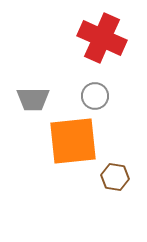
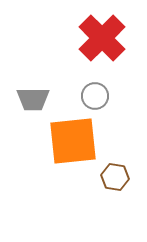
red cross: rotated 21 degrees clockwise
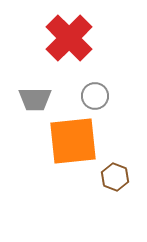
red cross: moved 33 px left
gray trapezoid: moved 2 px right
brown hexagon: rotated 12 degrees clockwise
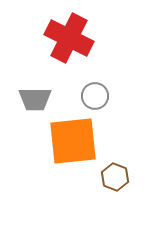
red cross: rotated 18 degrees counterclockwise
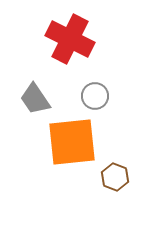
red cross: moved 1 px right, 1 px down
gray trapezoid: rotated 56 degrees clockwise
orange square: moved 1 px left, 1 px down
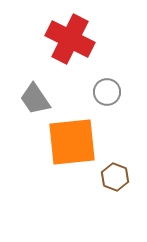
gray circle: moved 12 px right, 4 px up
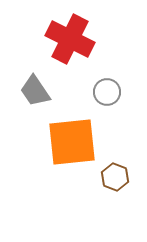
gray trapezoid: moved 8 px up
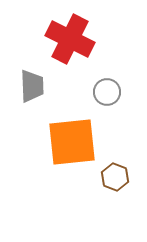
gray trapezoid: moved 3 px left, 5 px up; rotated 148 degrees counterclockwise
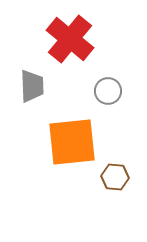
red cross: rotated 12 degrees clockwise
gray circle: moved 1 px right, 1 px up
brown hexagon: rotated 16 degrees counterclockwise
